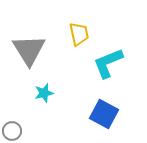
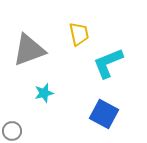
gray triangle: rotated 42 degrees clockwise
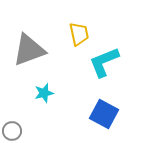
cyan L-shape: moved 4 px left, 1 px up
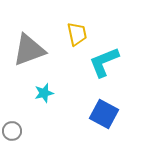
yellow trapezoid: moved 2 px left
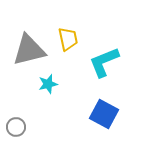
yellow trapezoid: moved 9 px left, 5 px down
gray triangle: rotated 6 degrees clockwise
cyan star: moved 4 px right, 9 px up
gray circle: moved 4 px right, 4 px up
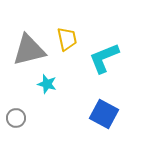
yellow trapezoid: moved 1 px left
cyan L-shape: moved 4 px up
cyan star: moved 1 px left; rotated 30 degrees clockwise
gray circle: moved 9 px up
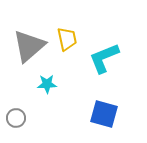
gray triangle: moved 4 px up; rotated 27 degrees counterclockwise
cyan star: rotated 18 degrees counterclockwise
blue square: rotated 12 degrees counterclockwise
